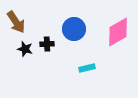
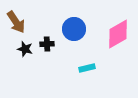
pink diamond: moved 2 px down
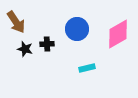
blue circle: moved 3 px right
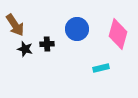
brown arrow: moved 1 px left, 3 px down
pink diamond: rotated 44 degrees counterclockwise
cyan rectangle: moved 14 px right
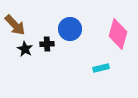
brown arrow: rotated 10 degrees counterclockwise
blue circle: moved 7 px left
black star: rotated 14 degrees clockwise
